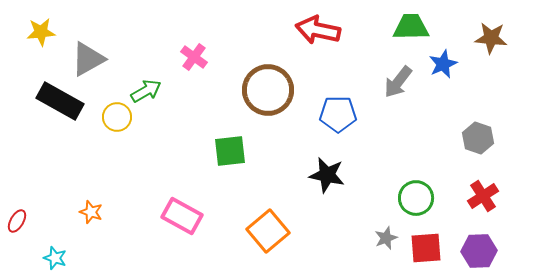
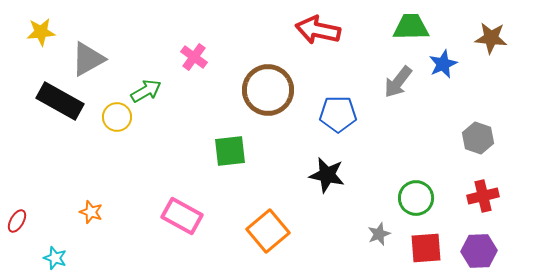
red cross: rotated 20 degrees clockwise
gray star: moved 7 px left, 4 px up
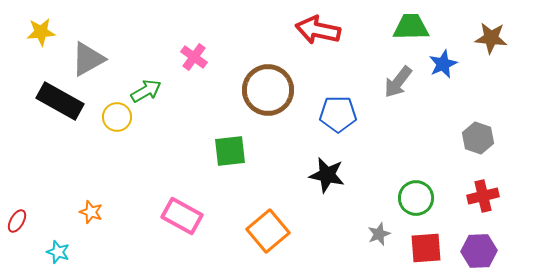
cyan star: moved 3 px right, 6 px up
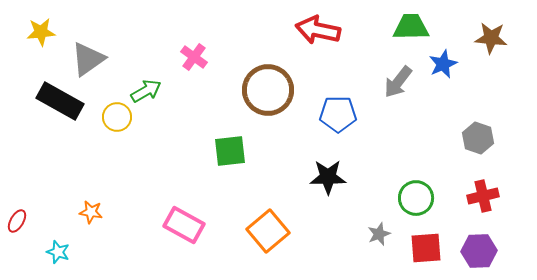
gray triangle: rotated 6 degrees counterclockwise
black star: moved 1 px right, 2 px down; rotated 12 degrees counterclockwise
orange star: rotated 10 degrees counterclockwise
pink rectangle: moved 2 px right, 9 px down
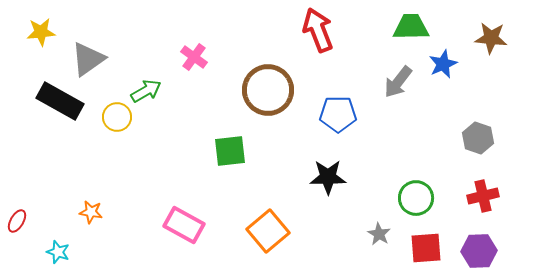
red arrow: rotated 57 degrees clockwise
gray star: rotated 20 degrees counterclockwise
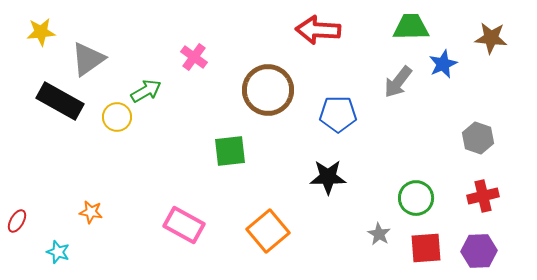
red arrow: rotated 66 degrees counterclockwise
